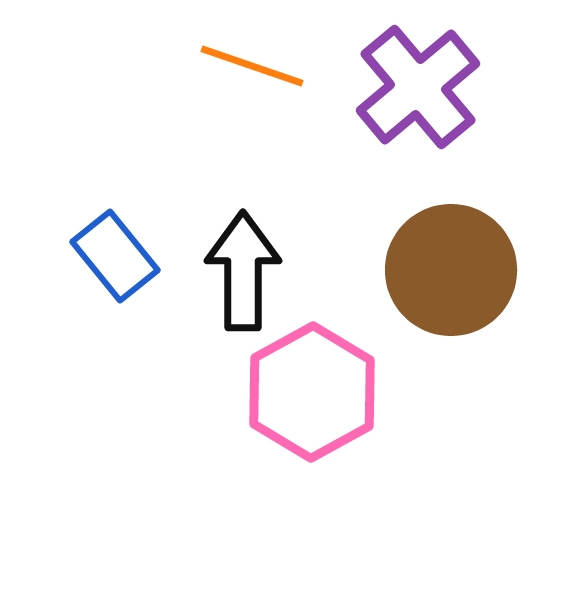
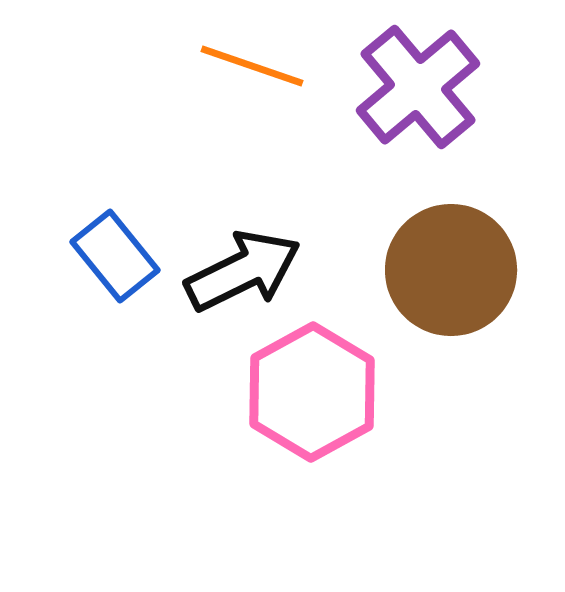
black arrow: rotated 64 degrees clockwise
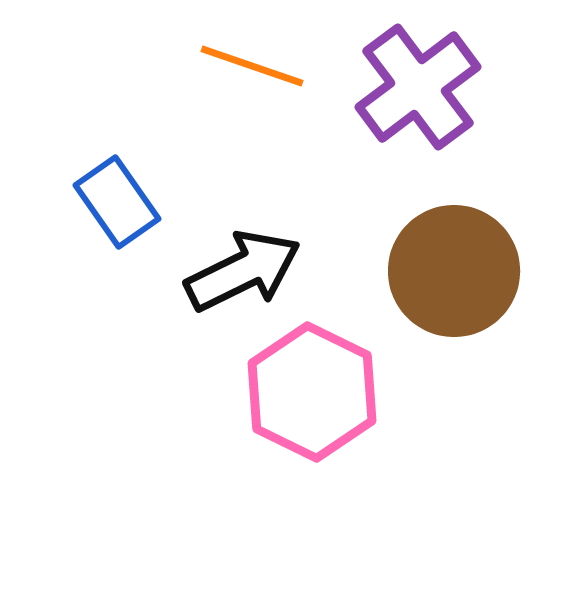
purple cross: rotated 3 degrees clockwise
blue rectangle: moved 2 px right, 54 px up; rotated 4 degrees clockwise
brown circle: moved 3 px right, 1 px down
pink hexagon: rotated 5 degrees counterclockwise
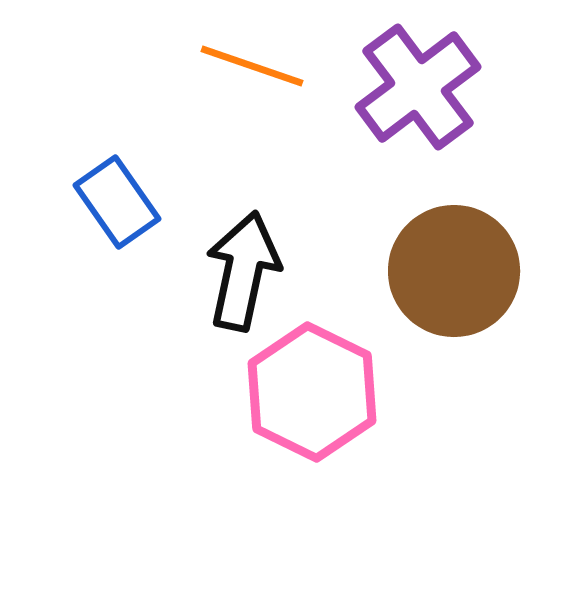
black arrow: rotated 52 degrees counterclockwise
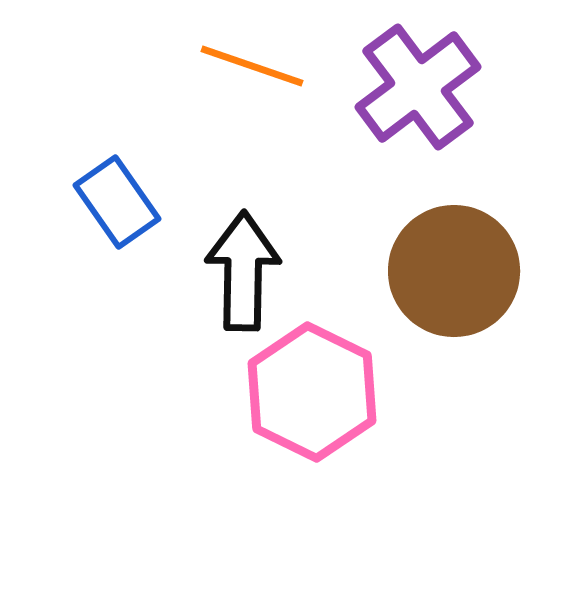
black arrow: rotated 11 degrees counterclockwise
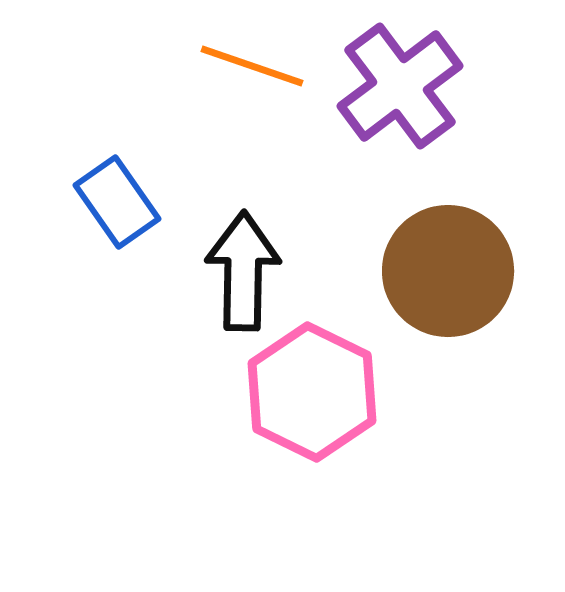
purple cross: moved 18 px left, 1 px up
brown circle: moved 6 px left
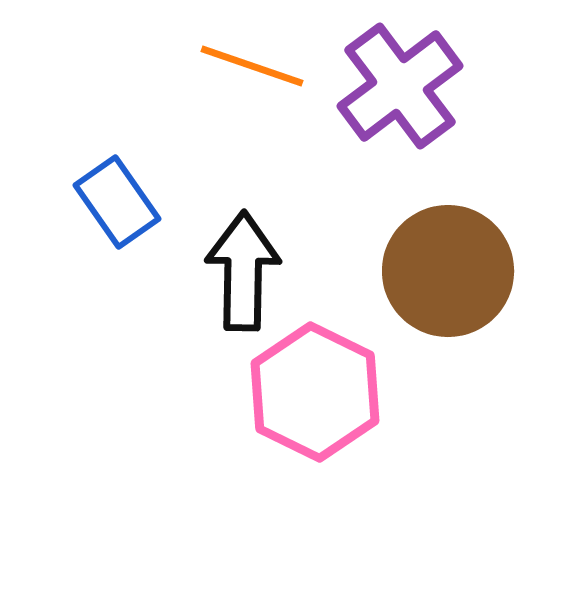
pink hexagon: moved 3 px right
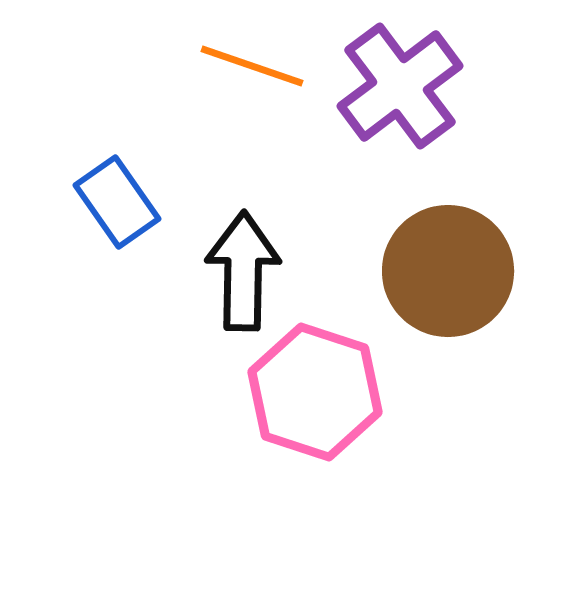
pink hexagon: rotated 8 degrees counterclockwise
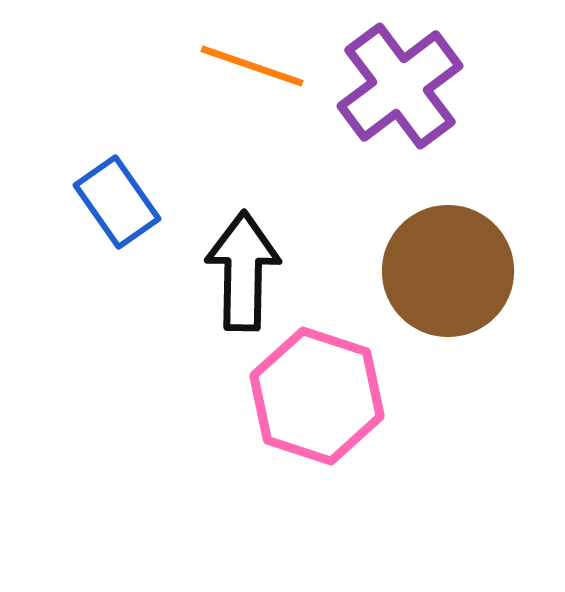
pink hexagon: moved 2 px right, 4 px down
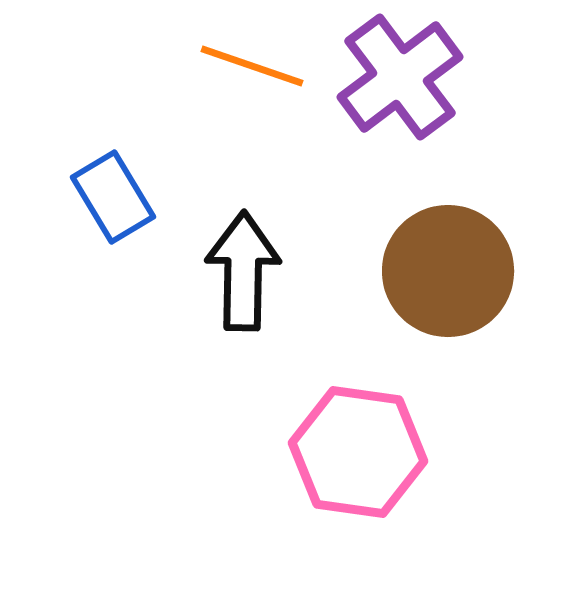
purple cross: moved 9 px up
blue rectangle: moved 4 px left, 5 px up; rotated 4 degrees clockwise
pink hexagon: moved 41 px right, 56 px down; rotated 10 degrees counterclockwise
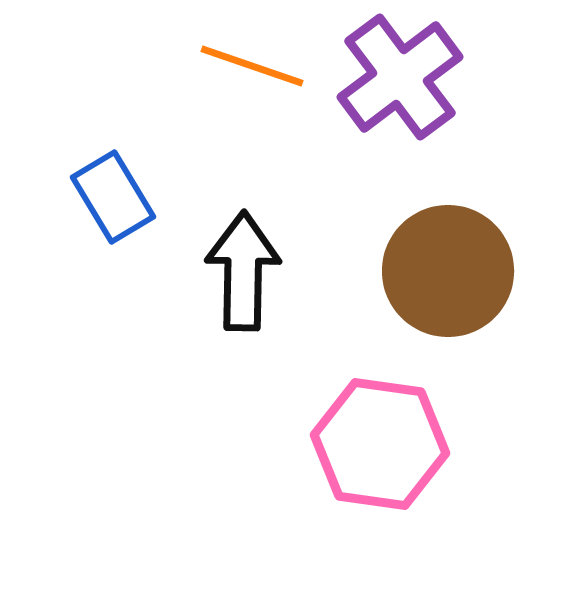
pink hexagon: moved 22 px right, 8 px up
